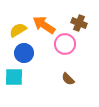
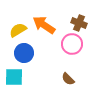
pink circle: moved 7 px right
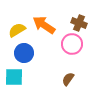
yellow semicircle: moved 1 px left
brown semicircle: rotated 80 degrees clockwise
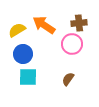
brown cross: rotated 28 degrees counterclockwise
blue circle: moved 1 px left, 1 px down
cyan square: moved 14 px right
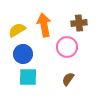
orange arrow: rotated 45 degrees clockwise
pink circle: moved 5 px left, 3 px down
